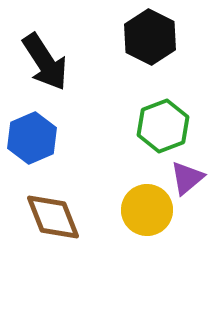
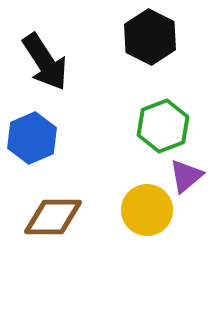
purple triangle: moved 1 px left, 2 px up
brown diamond: rotated 68 degrees counterclockwise
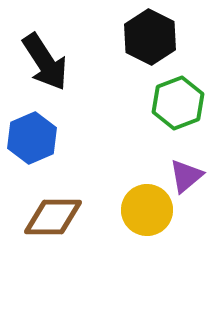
green hexagon: moved 15 px right, 23 px up
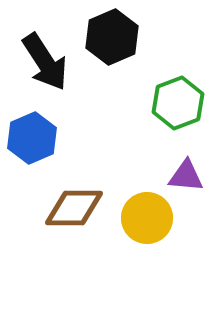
black hexagon: moved 38 px left; rotated 10 degrees clockwise
purple triangle: rotated 45 degrees clockwise
yellow circle: moved 8 px down
brown diamond: moved 21 px right, 9 px up
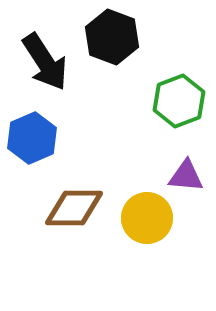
black hexagon: rotated 16 degrees counterclockwise
green hexagon: moved 1 px right, 2 px up
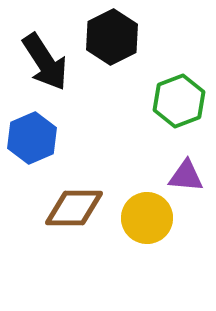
black hexagon: rotated 12 degrees clockwise
